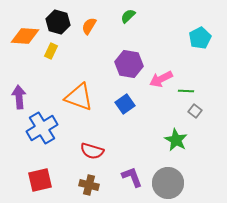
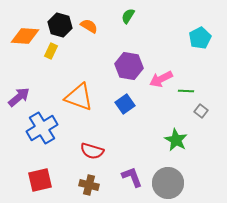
green semicircle: rotated 14 degrees counterclockwise
black hexagon: moved 2 px right, 3 px down
orange semicircle: rotated 90 degrees clockwise
purple hexagon: moved 2 px down
purple arrow: rotated 55 degrees clockwise
gray square: moved 6 px right
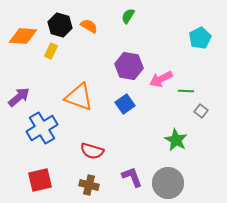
orange diamond: moved 2 px left
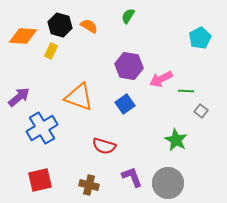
red semicircle: moved 12 px right, 5 px up
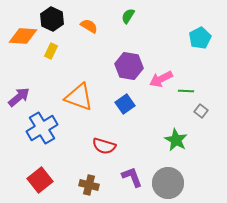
black hexagon: moved 8 px left, 6 px up; rotated 10 degrees clockwise
red square: rotated 25 degrees counterclockwise
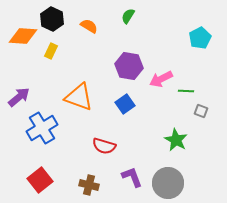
gray square: rotated 16 degrees counterclockwise
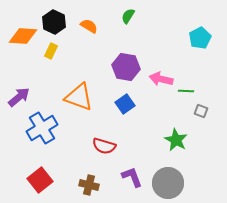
black hexagon: moved 2 px right, 3 px down
purple hexagon: moved 3 px left, 1 px down
pink arrow: rotated 40 degrees clockwise
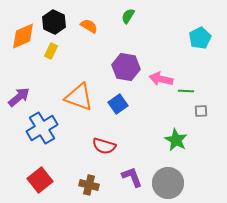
orange diamond: rotated 28 degrees counterclockwise
blue square: moved 7 px left
gray square: rotated 24 degrees counterclockwise
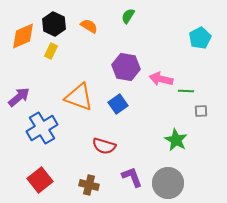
black hexagon: moved 2 px down
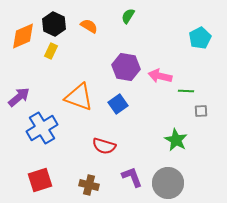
pink arrow: moved 1 px left, 3 px up
red square: rotated 20 degrees clockwise
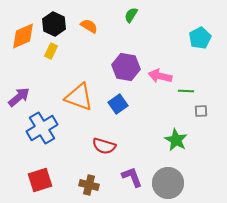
green semicircle: moved 3 px right, 1 px up
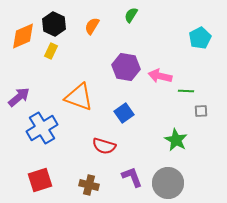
orange semicircle: moved 3 px right; rotated 90 degrees counterclockwise
blue square: moved 6 px right, 9 px down
